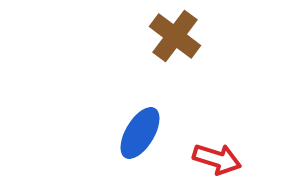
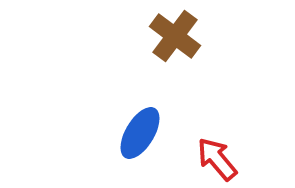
red arrow: rotated 147 degrees counterclockwise
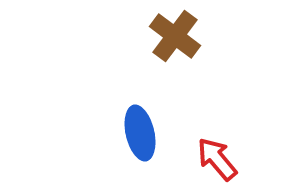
blue ellipse: rotated 44 degrees counterclockwise
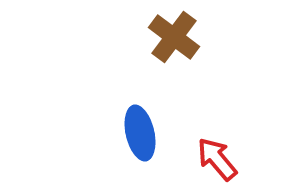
brown cross: moved 1 px left, 1 px down
